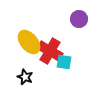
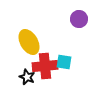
yellow ellipse: rotated 10 degrees clockwise
red cross: moved 5 px left, 15 px down; rotated 35 degrees counterclockwise
black star: moved 2 px right
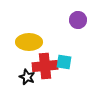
purple circle: moved 1 px left, 1 px down
yellow ellipse: rotated 60 degrees counterclockwise
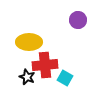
cyan square: moved 1 px right, 16 px down; rotated 21 degrees clockwise
red cross: moved 1 px up
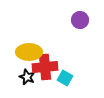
purple circle: moved 2 px right
yellow ellipse: moved 10 px down
red cross: moved 2 px down
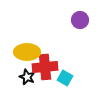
yellow ellipse: moved 2 px left
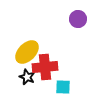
purple circle: moved 2 px left, 1 px up
yellow ellipse: rotated 45 degrees counterclockwise
cyan square: moved 2 px left, 9 px down; rotated 28 degrees counterclockwise
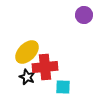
purple circle: moved 6 px right, 4 px up
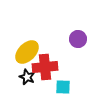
purple circle: moved 6 px left, 24 px down
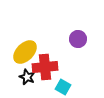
yellow ellipse: moved 2 px left
cyan square: rotated 28 degrees clockwise
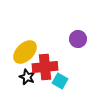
cyan square: moved 3 px left, 6 px up
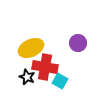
purple circle: moved 4 px down
yellow ellipse: moved 6 px right, 4 px up; rotated 20 degrees clockwise
red cross: rotated 15 degrees clockwise
